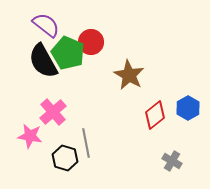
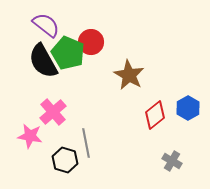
black hexagon: moved 2 px down
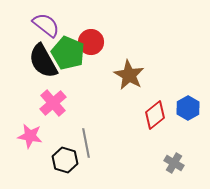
pink cross: moved 9 px up
gray cross: moved 2 px right, 2 px down
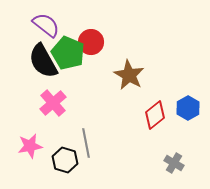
pink star: moved 10 px down; rotated 20 degrees counterclockwise
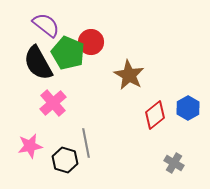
black semicircle: moved 5 px left, 2 px down
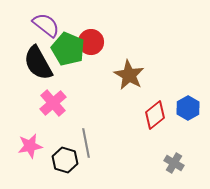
green pentagon: moved 4 px up
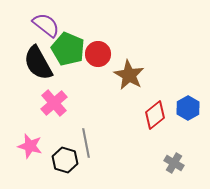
red circle: moved 7 px right, 12 px down
pink cross: moved 1 px right
pink star: rotated 25 degrees clockwise
